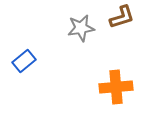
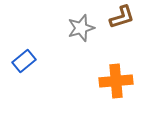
gray star: rotated 8 degrees counterclockwise
orange cross: moved 6 px up
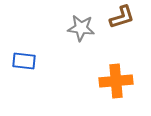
gray star: rotated 24 degrees clockwise
blue rectangle: rotated 45 degrees clockwise
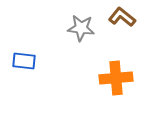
brown L-shape: rotated 124 degrees counterclockwise
orange cross: moved 3 px up
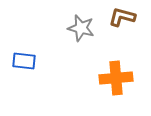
brown L-shape: rotated 24 degrees counterclockwise
gray star: rotated 8 degrees clockwise
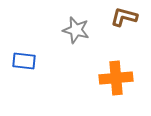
brown L-shape: moved 2 px right
gray star: moved 5 px left, 2 px down
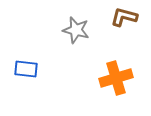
blue rectangle: moved 2 px right, 8 px down
orange cross: rotated 12 degrees counterclockwise
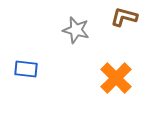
orange cross: rotated 28 degrees counterclockwise
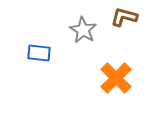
gray star: moved 7 px right; rotated 16 degrees clockwise
blue rectangle: moved 13 px right, 16 px up
